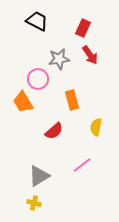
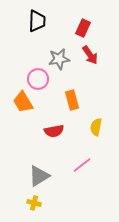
black trapezoid: rotated 65 degrees clockwise
red semicircle: rotated 30 degrees clockwise
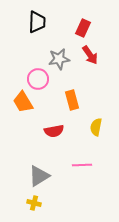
black trapezoid: moved 1 px down
pink line: rotated 36 degrees clockwise
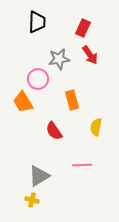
red semicircle: rotated 66 degrees clockwise
yellow cross: moved 2 px left, 3 px up
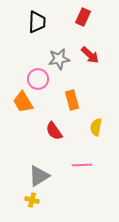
red rectangle: moved 11 px up
red arrow: rotated 12 degrees counterclockwise
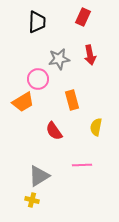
red arrow: rotated 36 degrees clockwise
orange trapezoid: rotated 90 degrees counterclockwise
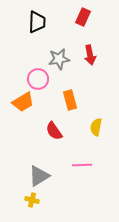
orange rectangle: moved 2 px left
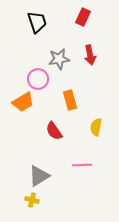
black trapezoid: rotated 20 degrees counterclockwise
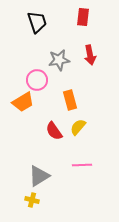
red rectangle: rotated 18 degrees counterclockwise
gray star: moved 1 px down
pink circle: moved 1 px left, 1 px down
yellow semicircle: moved 18 px left; rotated 30 degrees clockwise
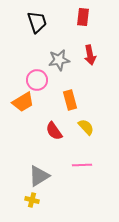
yellow semicircle: moved 8 px right; rotated 96 degrees clockwise
